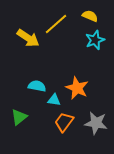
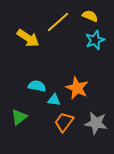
yellow line: moved 2 px right, 2 px up
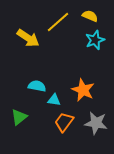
orange star: moved 6 px right, 2 px down
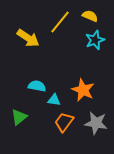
yellow line: moved 2 px right; rotated 10 degrees counterclockwise
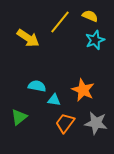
orange trapezoid: moved 1 px right, 1 px down
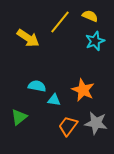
cyan star: moved 1 px down
orange trapezoid: moved 3 px right, 3 px down
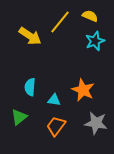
yellow arrow: moved 2 px right, 2 px up
cyan semicircle: moved 7 px left, 1 px down; rotated 96 degrees counterclockwise
orange trapezoid: moved 12 px left
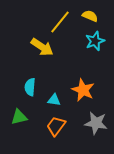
yellow arrow: moved 12 px right, 11 px down
green triangle: rotated 24 degrees clockwise
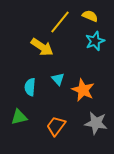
cyan triangle: moved 4 px right, 21 px up; rotated 40 degrees clockwise
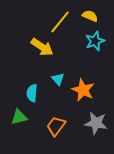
cyan semicircle: moved 2 px right, 6 px down
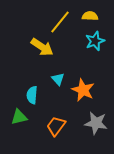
yellow semicircle: rotated 21 degrees counterclockwise
cyan semicircle: moved 2 px down
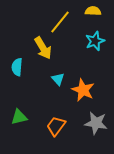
yellow semicircle: moved 3 px right, 5 px up
yellow arrow: moved 1 px right, 1 px down; rotated 25 degrees clockwise
cyan semicircle: moved 15 px left, 28 px up
